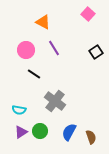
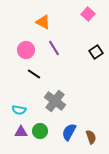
purple triangle: rotated 32 degrees clockwise
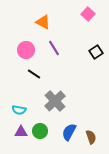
gray cross: rotated 10 degrees clockwise
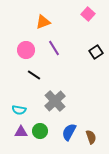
orange triangle: rotated 49 degrees counterclockwise
black line: moved 1 px down
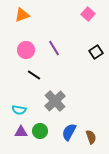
orange triangle: moved 21 px left, 7 px up
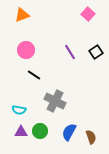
purple line: moved 16 px right, 4 px down
gray cross: rotated 20 degrees counterclockwise
